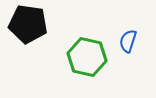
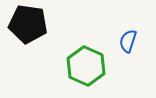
green hexagon: moved 1 px left, 9 px down; rotated 12 degrees clockwise
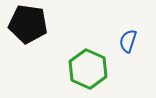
green hexagon: moved 2 px right, 3 px down
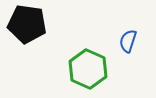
black pentagon: moved 1 px left
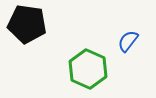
blue semicircle: rotated 20 degrees clockwise
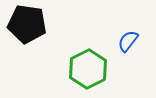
green hexagon: rotated 9 degrees clockwise
